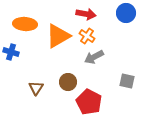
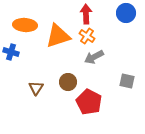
red arrow: rotated 102 degrees counterclockwise
orange ellipse: moved 1 px down
orange triangle: rotated 12 degrees clockwise
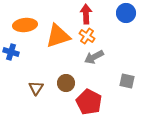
orange ellipse: rotated 10 degrees counterclockwise
brown circle: moved 2 px left, 1 px down
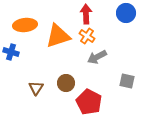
gray arrow: moved 3 px right
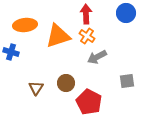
gray square: rotated 21 degrees counterclockwise
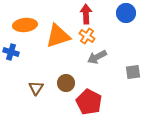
gray square: moved 6 px right, 9 px up
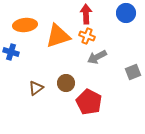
orange cross: rotated 14 degrees counterclockwise
gray square: rotated 14 degrees counterclockwise
brown triangle: rotated 21 degrees clockwise
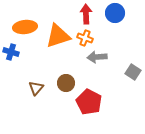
blue circle: moved 11 px left
orange ellipse: moved 2 px down
orange cross: moved 2 px left, 2 px down
gray arrow: rotated 24 degrees clockwise
gray square: rotated 35 degrees counterclockwise
brown triangle: rotated 14 degrees counterclockwise
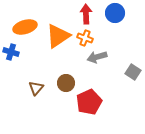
orange ellipse: rotated 10 degrees counterclockwise
orange triangle: rotated 16 degrees counterclockwise
gray arrow: rotated 12 degrees counterclockwise
red pentagon: rotated 20 degrees clockwise
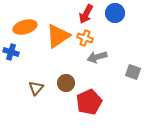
red arrow: rotated 150 degrees counterclockwise
gray square: rotated 14 degrees counterclockwise
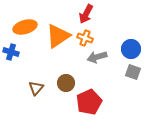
blue circle: moved 16 px right, 36 px down
